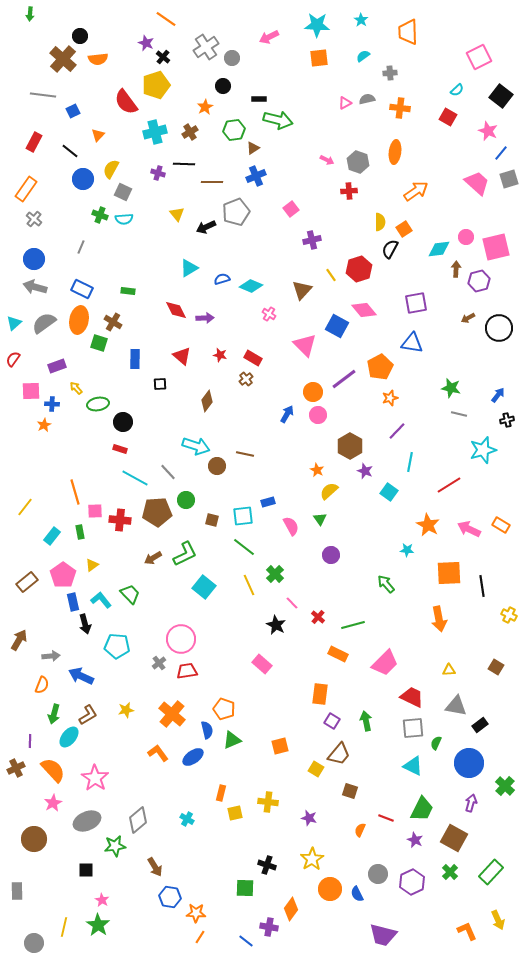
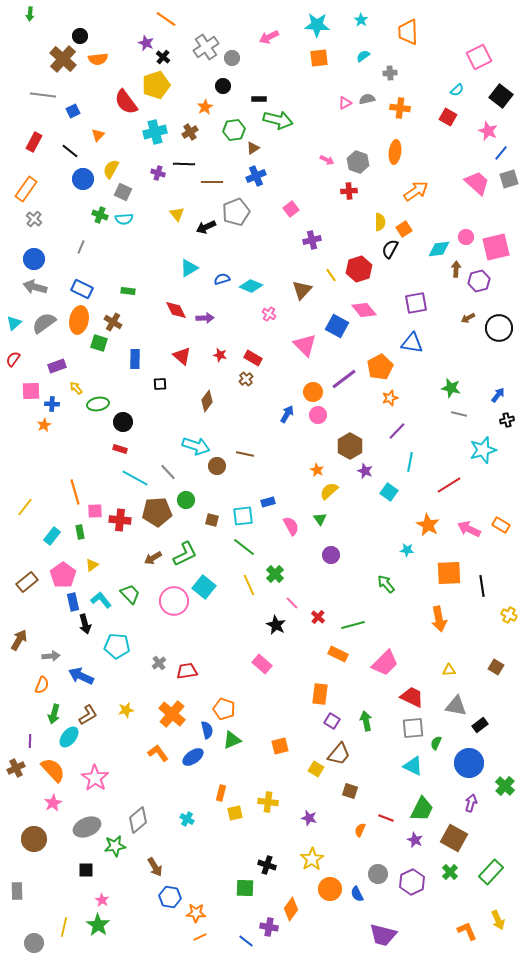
pink circle at (181, 639): moved 7 px left, 38 px up
gray ellipse at (87, 821): moved 6 px down
orange line at (200, 937): rotated 32 degrees clockwise
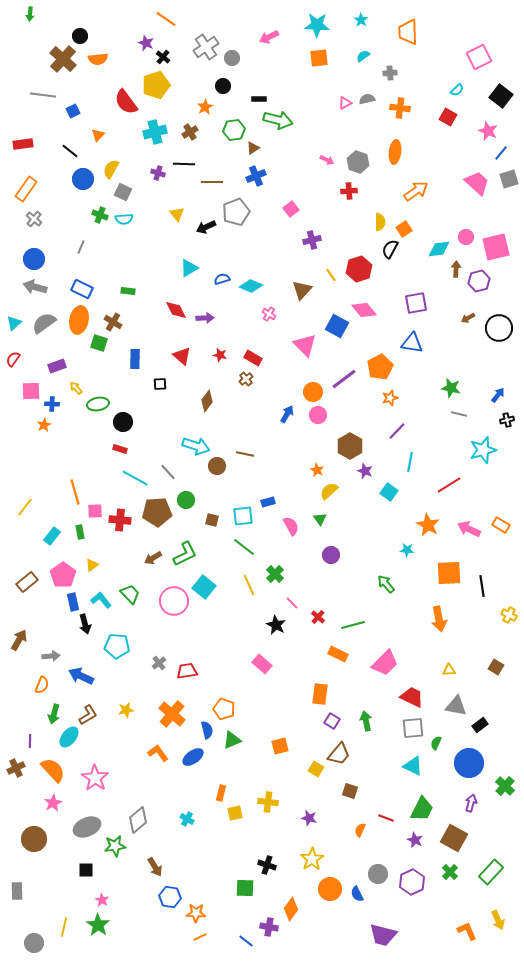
red rectangle at (34, 142): moved 11 px left, 2 px down; rotated 54 degrees clockwise
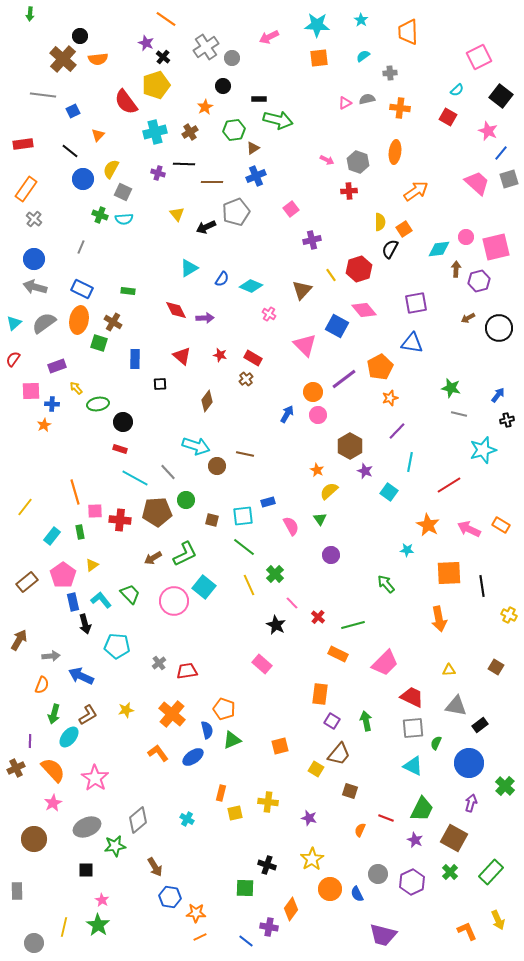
blue semicircle at (222, 279): rotated 140 degrees clockwise
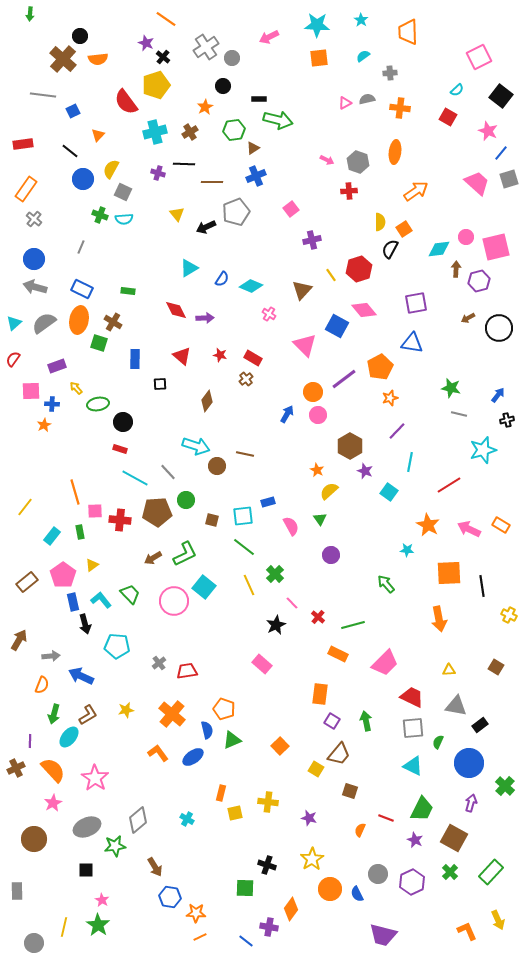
black star at (276, 625): rotated 18 degrees clockwise
green semicircle at (436, 743): moved 2 px right, 1 px up
orange square at (280, 746): rotated 30 degrees counterclockwise
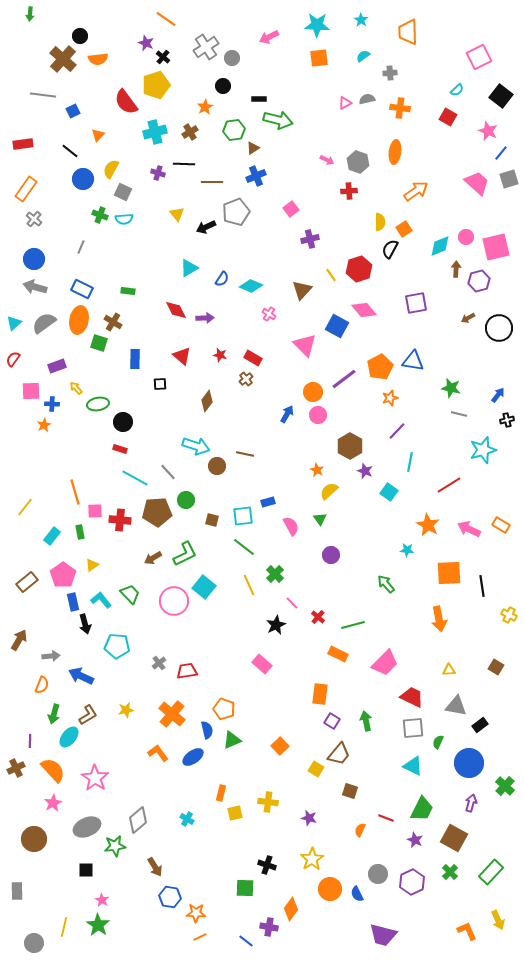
purple cross at (312, 240): moved 2 px left, 1 px up
cyan diamond at (439, 249): moved 1 px right, 3 px up; rotated 15 degrees counterclockwise
blue triangle at (412, 343): moved 1 px right, 18 px down
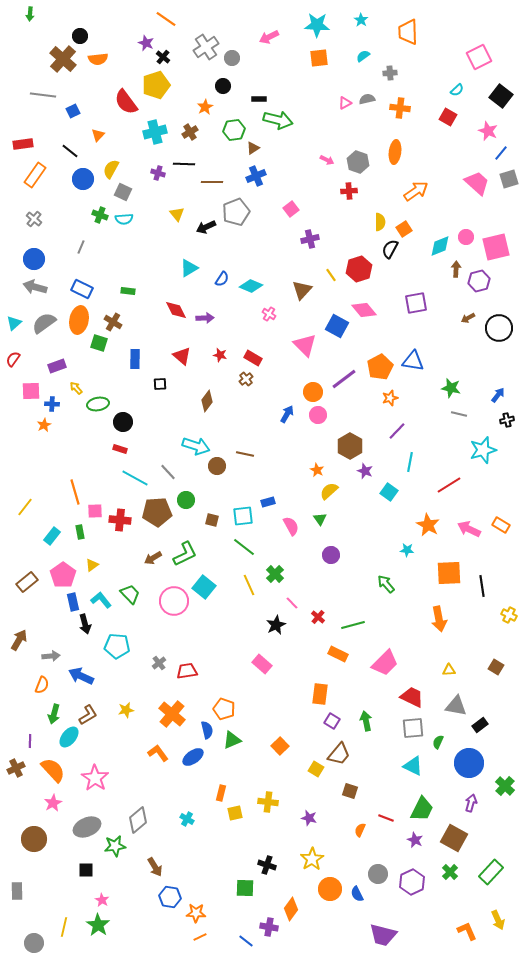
orange rectangle at (26, 189): moved 9 px right, 14 px up
